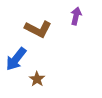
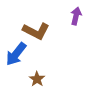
brown L-shape: moved 2 px left, 2 px down
blue arrow: moved 5 px up
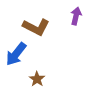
brown L-shape: moved 4 px up
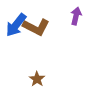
blue arrow: moved 29 px up
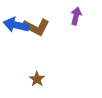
blue arrow: rotated 65 degrees clockwise
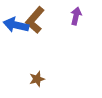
brown L-shape: moved 1 px left, 7 px up; rotated 104 degrees clockwise
brown star: rotated 21 degrees clockwise
